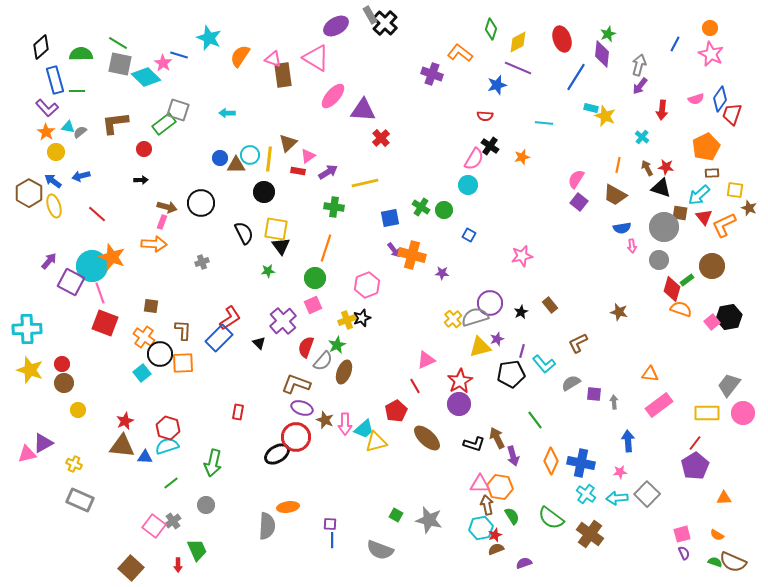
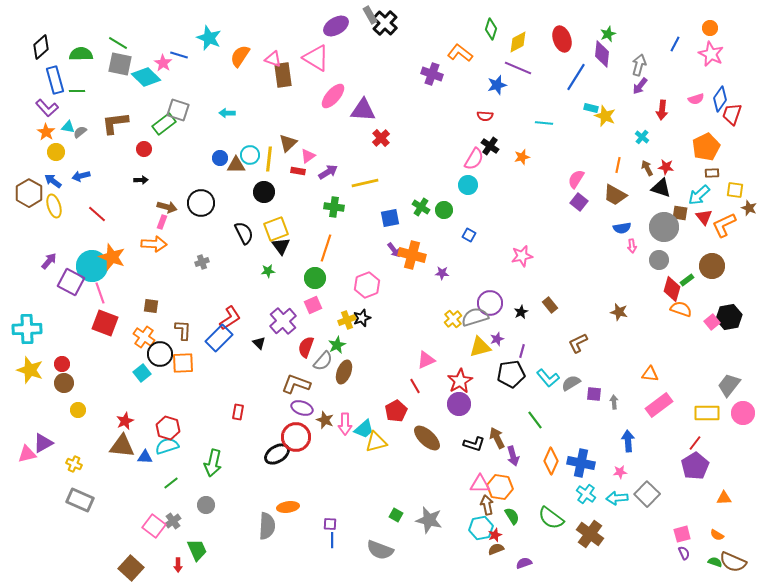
yellow square at (276, 229): rotated 30 degrees counterclockwise
cyan L-shape at (544, 364): moved 4 px right, 14 px down
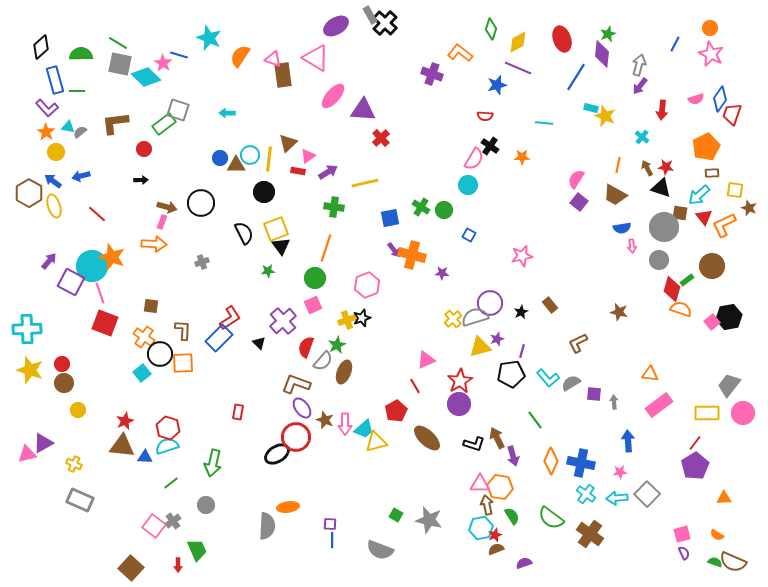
orange star at (522, 157): rotated 14 degrees clockwise
purple ellipse at (302, 408): rotated 35 degrees clockwise
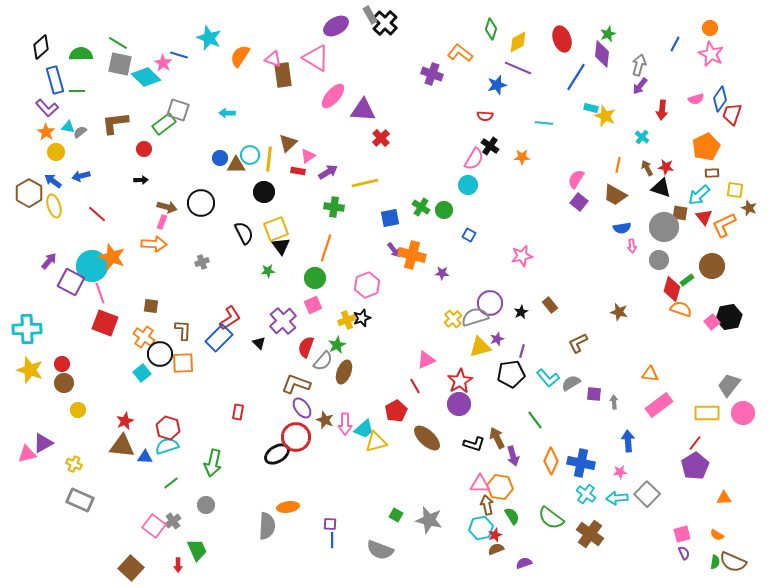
green semicircle at (715, 562): rotated 80 degrees clockwise
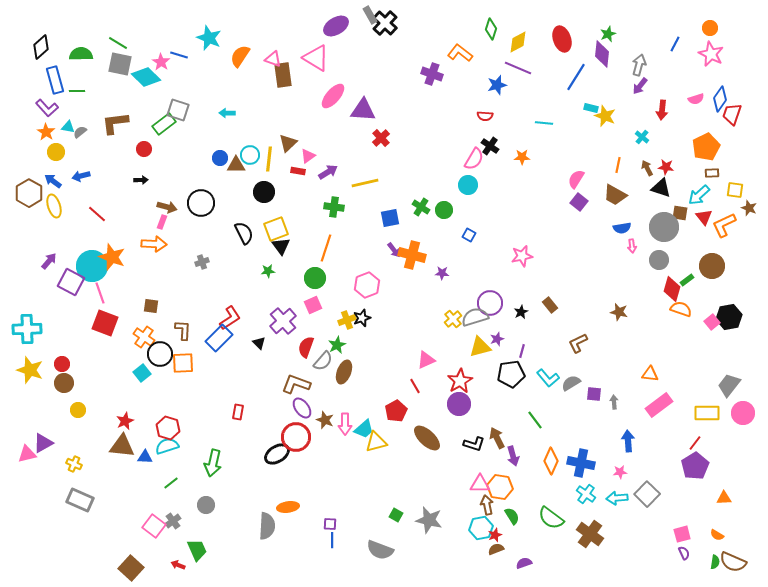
pink star at (163, 63): moved 2 px left, 1 px up
red arrow at (178, 565): rotated 112 degrees clockwise
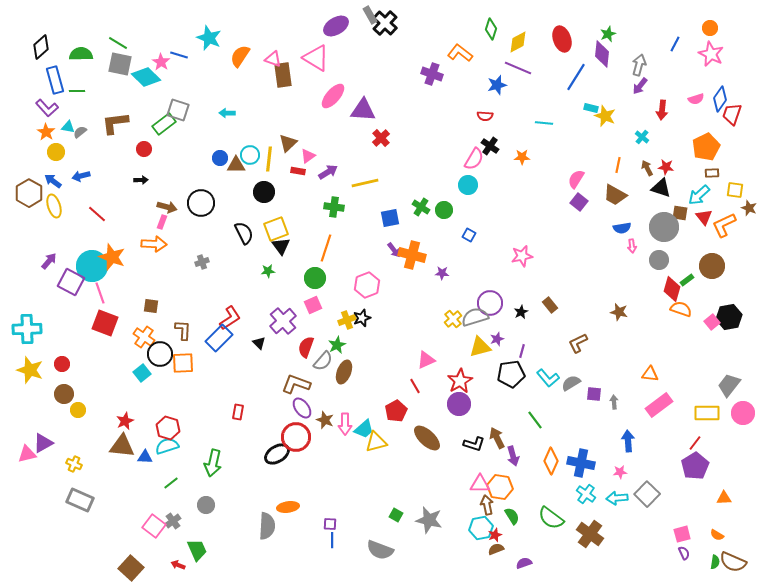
brown circle at (64, 383): moved 11 px down
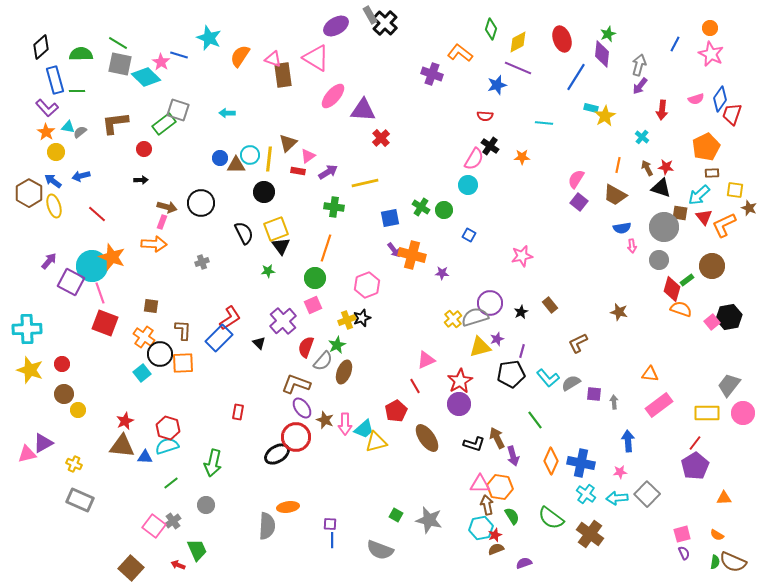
yellow star at (605, 116): rotated 20 degrees clockwise
brown ellipse at (427, 438): rotated 12 degrees clockwise
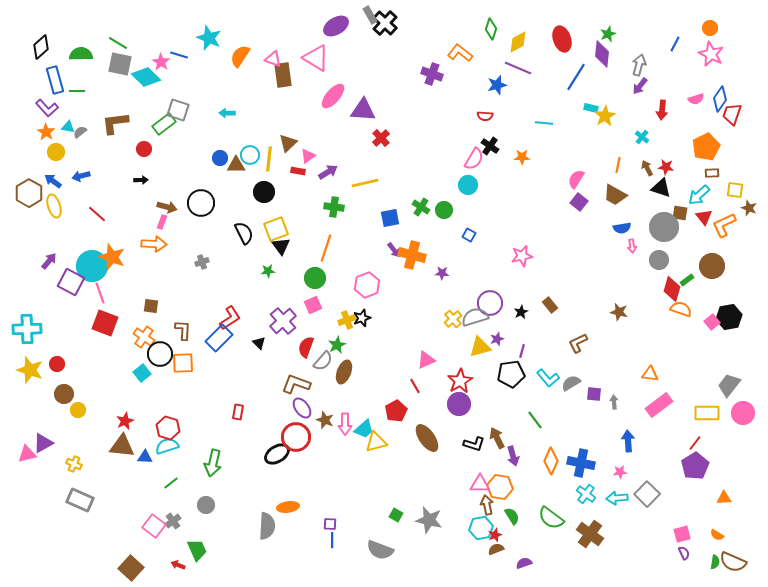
red circle at (62, 364): moved 5 px left
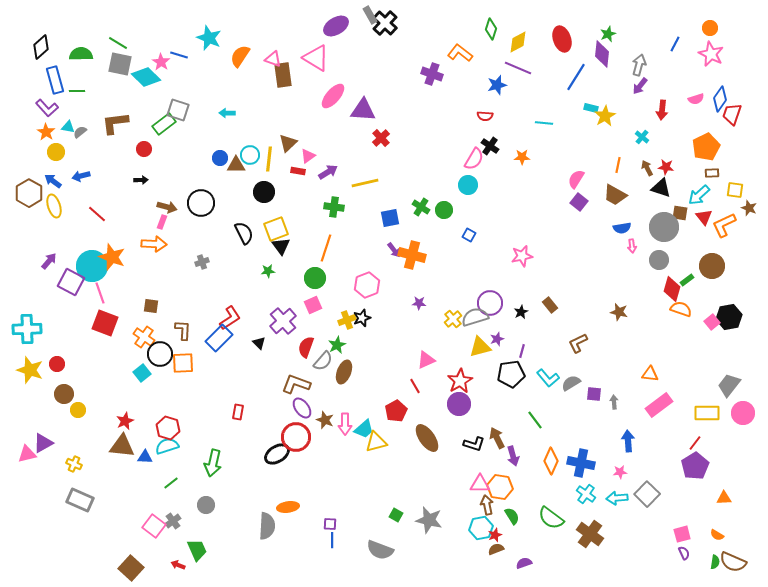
purple star at (442, 273): moved 23 px left, 30 px down
